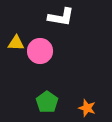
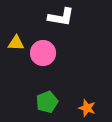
pink circle: moved 3 px right, 2 px down
green pentagon: rotated 15 degrees clockwise
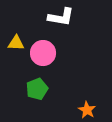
green pentagon: moved 10 px left, 13 px up
orange star: moved 2 px down; rotated 12 degrees clockwise
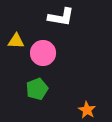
yellow triangle: moved 2 px up
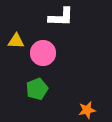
white L-shape: rotated 8 degrees counterclockwise
orange star: rotated 30 degrees clockwise
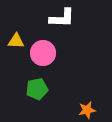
white L-shape: moved 1 px right, 1 px down
green pentagon: rotated 10 degrees clockwise
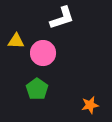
white L-shape: rotated 20 degrees counterclockwise
green pentagon: rotated 25 degrees counterclockwise
orange star: moved 3 px right, 5 px up
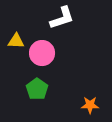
pink circle: moved 1 px left
orange star: rotated 12 degrees clockwise
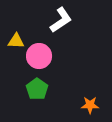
white L-shape: moved 1 px left, 2 px down; rotated 16 degrees counterclockwise
pink circle: moved 3 px left, 3 px down
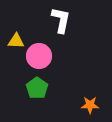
white L-shape: rotated 44 degrees counterclockwise
green pentagon: moved 1 px up
